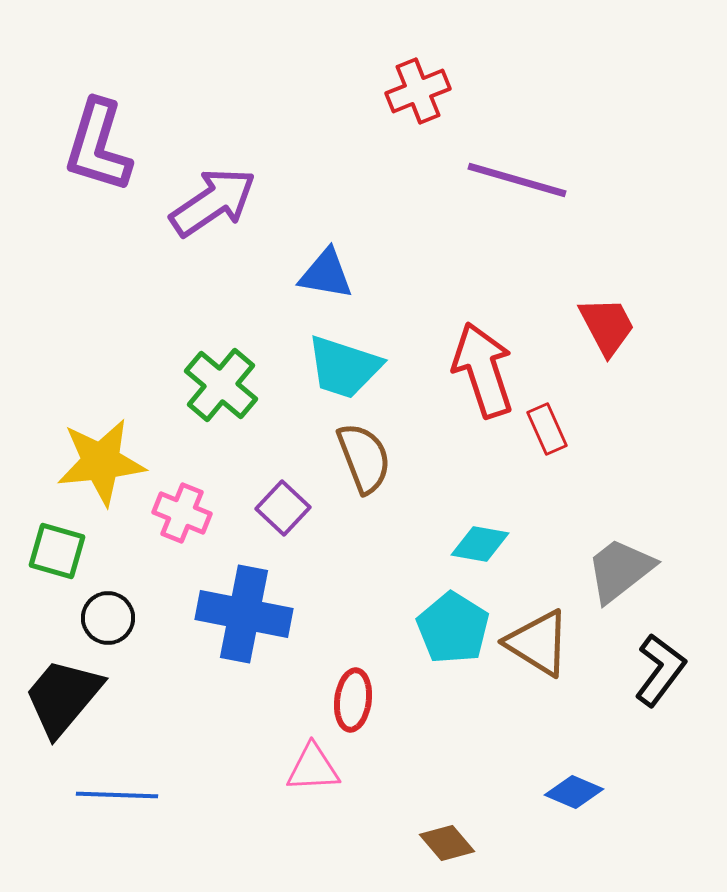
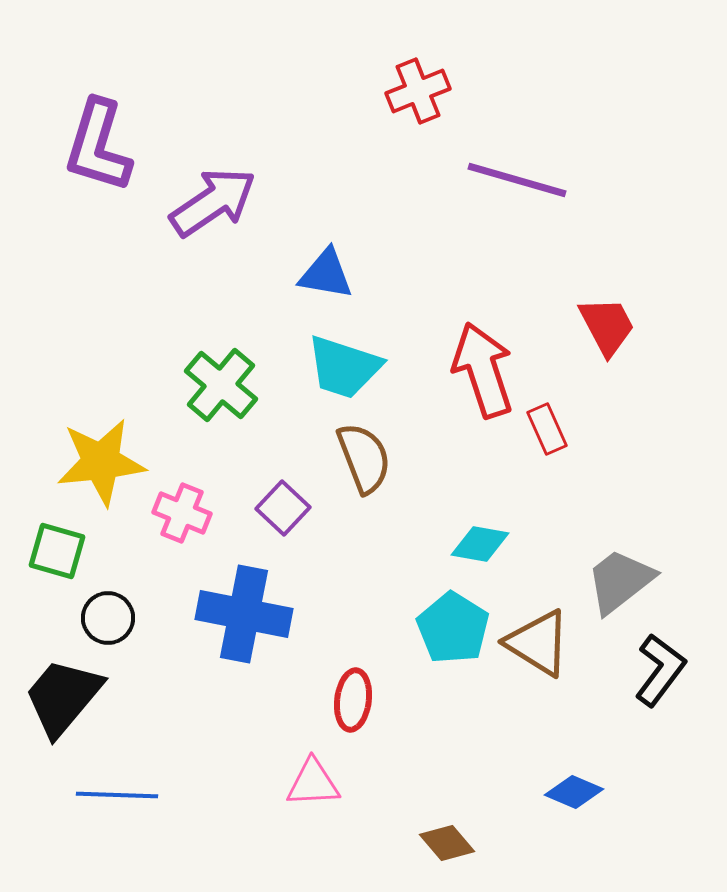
gray trapezoid: moved 11 px down
pink triangle: moved 15 px down
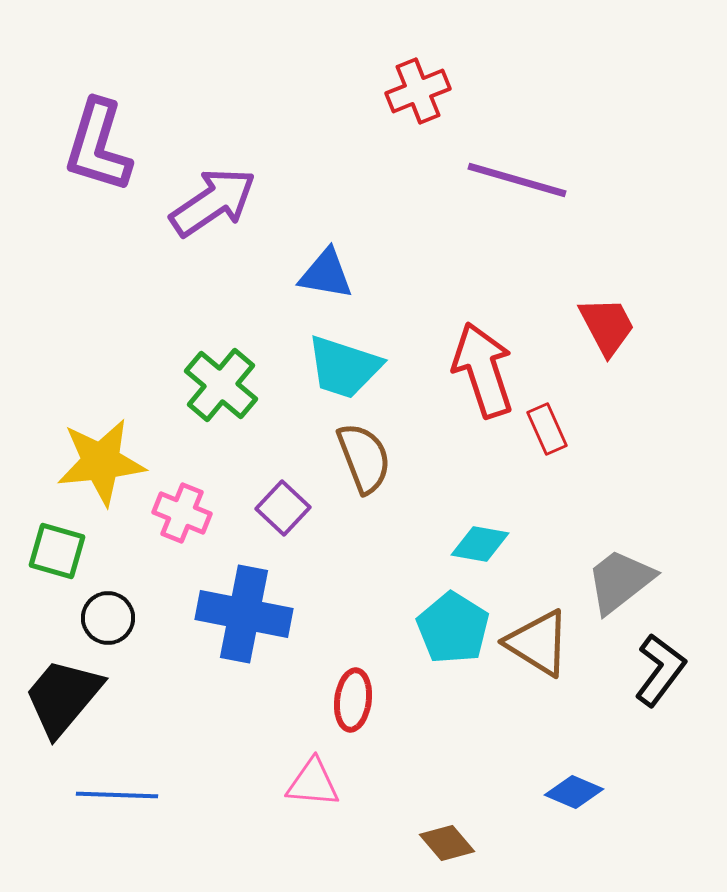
pink triangle: rotated 8 degrees clockwise
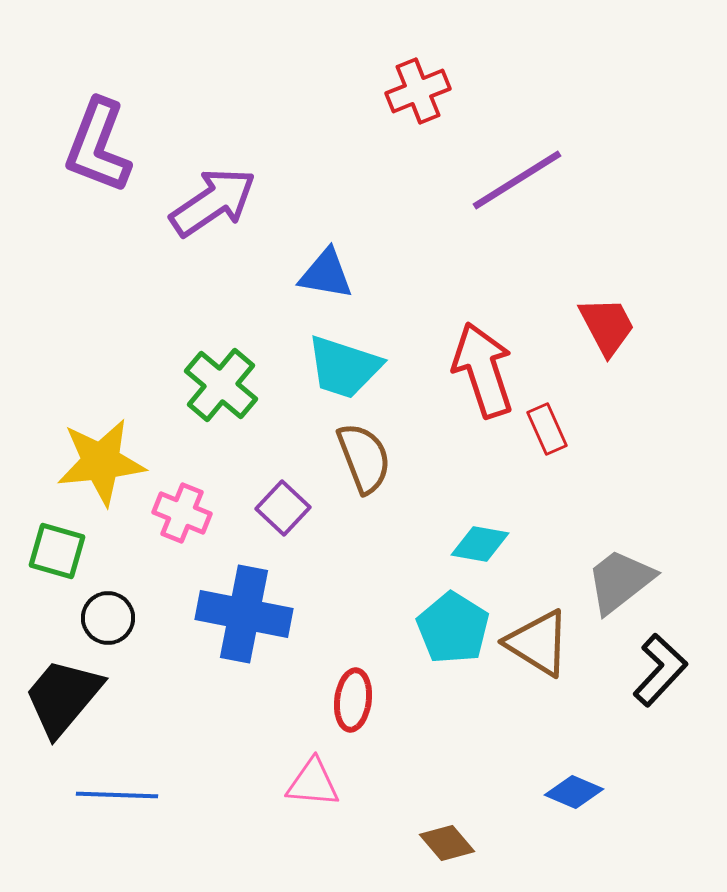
purple L-shape: rotated 4 degrees clockwise
purple line: rotated 48 degrees counterclockwise
black L-shape: rotated 6 degrees clockwise
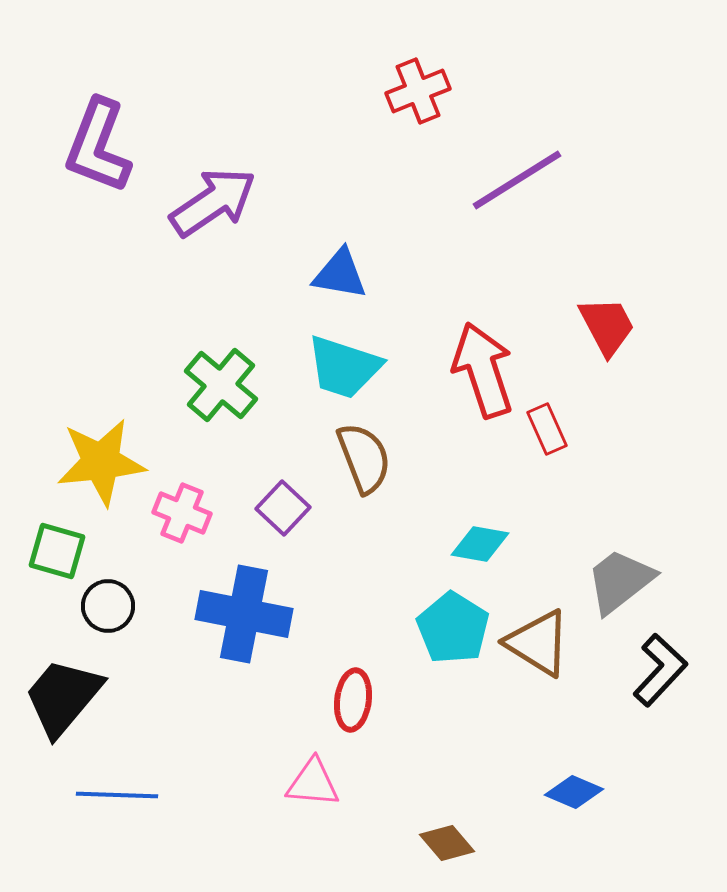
blue triangle: moved 14 px right
black circle: moved 12 px up
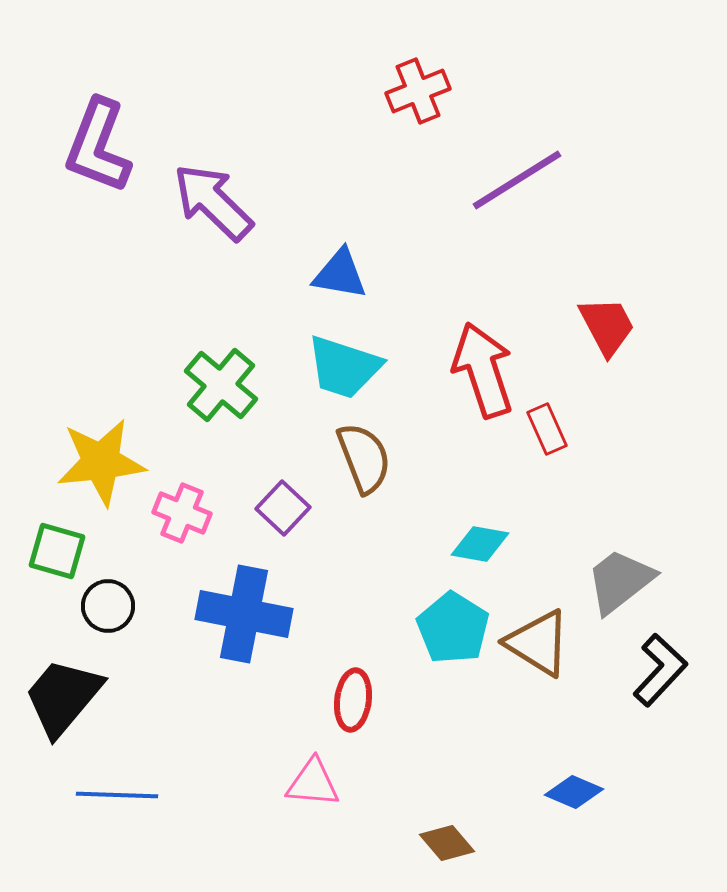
purple arrow: rotated 102 degrees counterclockwise
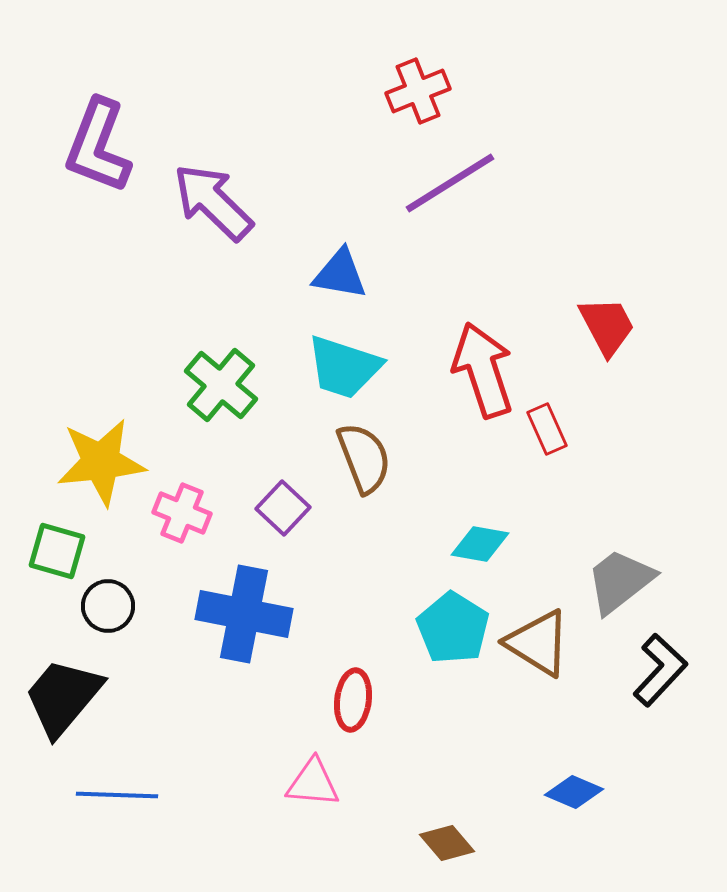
purple line: moved 67 px left, 3 px down
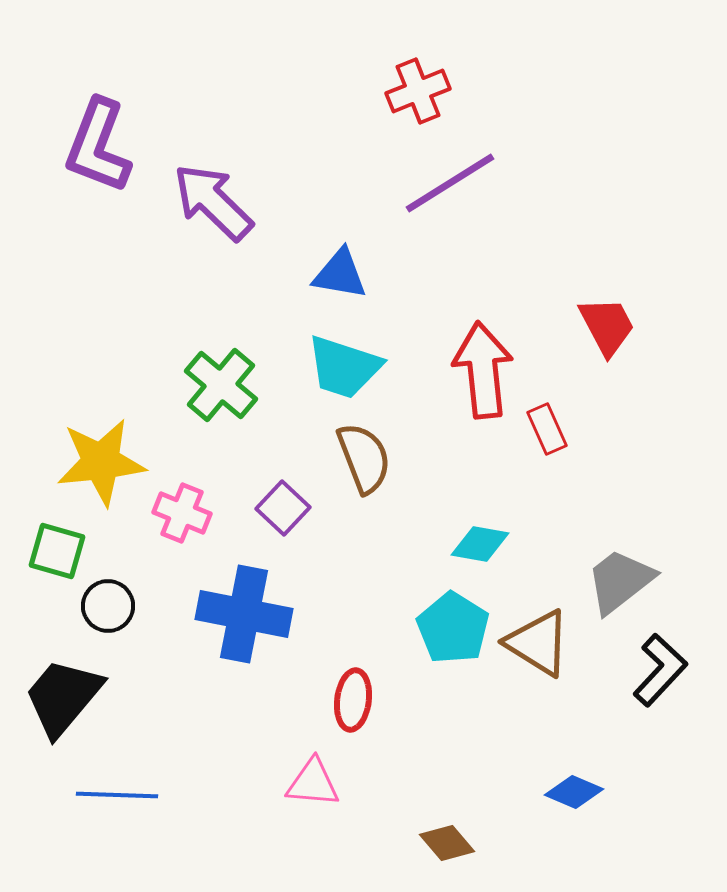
red arrow: rotated 12 degrees clockwise
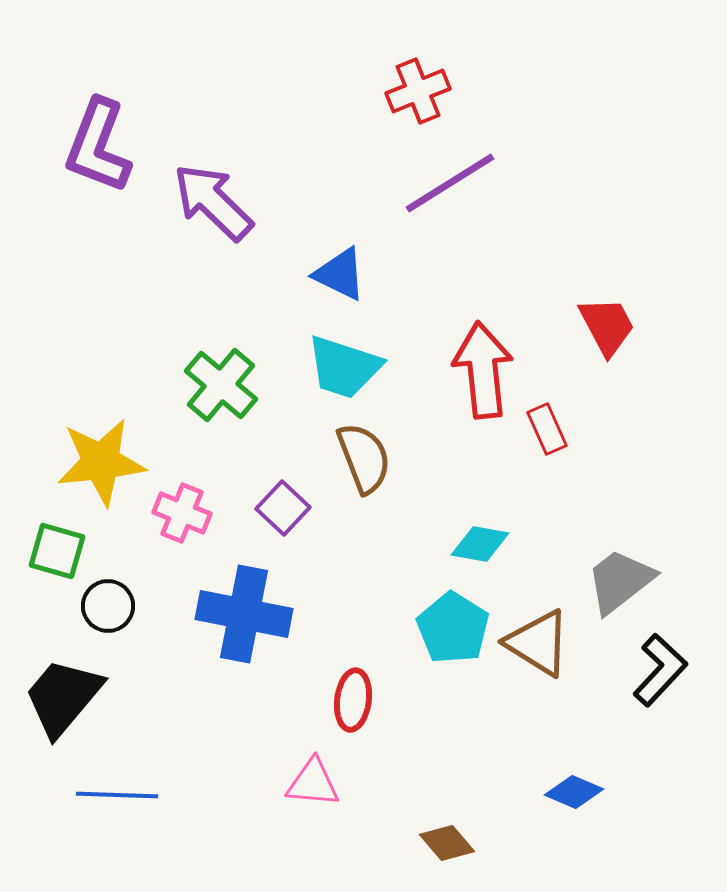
blue triangle: rotated 16 degrees clockwise
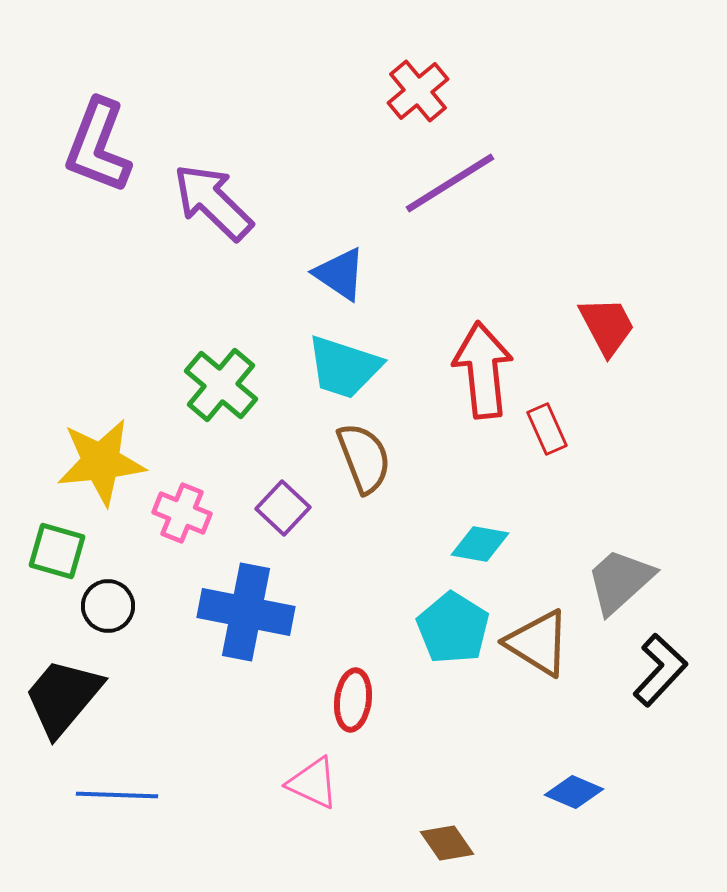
red cross: rotated 18 degrees counterclockwise
blue triangle: rotated 8 degrees clockwise
gray trapezoid: rotated 4 degrees counterclockwise
blue cross: moved 2 px right, 2 px up
pink triangle: rotated 20 degrees clockwise
brown diamond: rotated 6 degrees clockwise
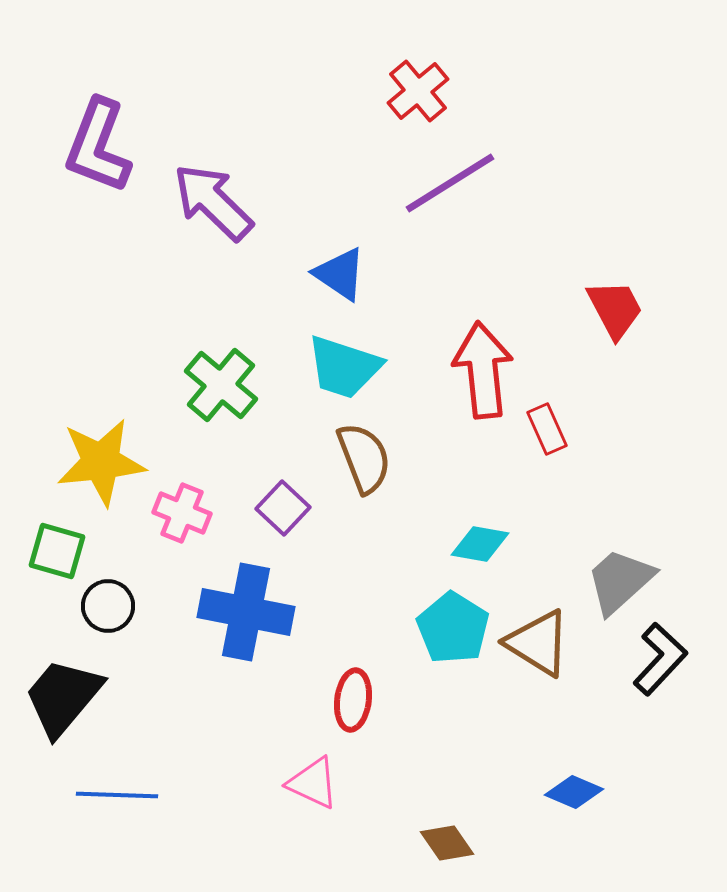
red trapezoid: moved 8 px right, 17 px up
black L-shape: moved 11 px up
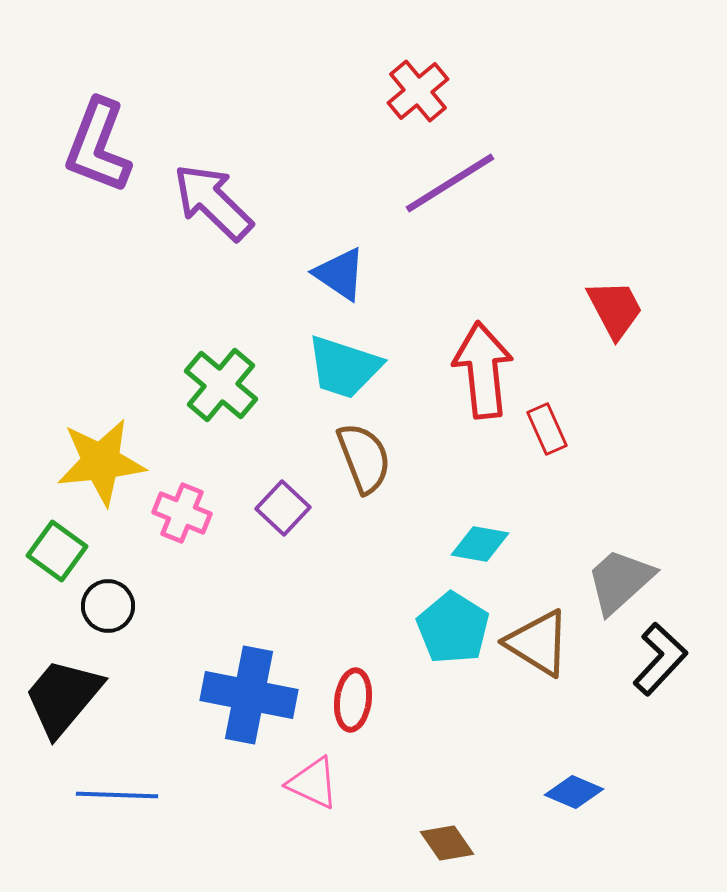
green square: rotated 20 degrees clockwise
blue cross: moved 3 px right, 83 px down
